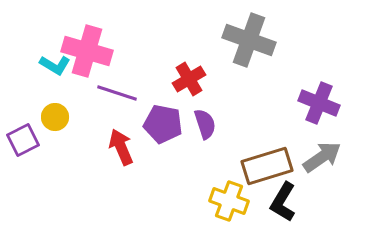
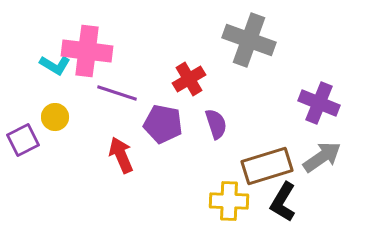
pink cross: rotated 9 degrees counterclockwise
purple semicircle: moved 11 px right
red arrow: moved 8 px down
yellow cross: rotated 18 degrees counterclockwise
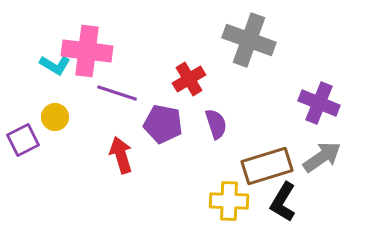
red arrow: rotated 6 degrees clockwise
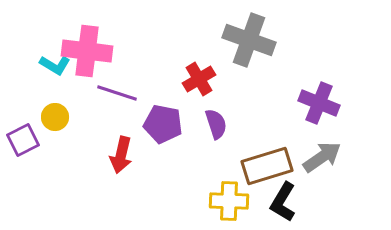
red cross: moved 10 px right
red arrow: rotated 150 degrees counterclockwise
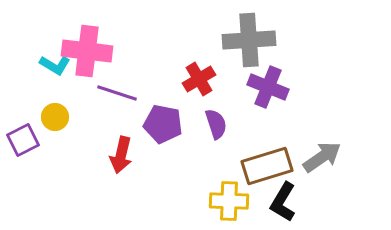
gray cross: rotated 24 degrees counterclockwise
purple cross: moved 51 px left, 16 px up
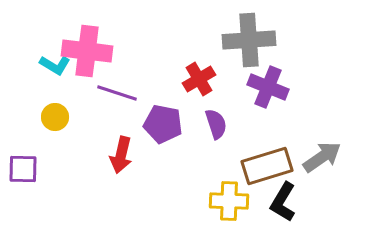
purple square: moved 29 px down; rotated 28 degrees clockwise
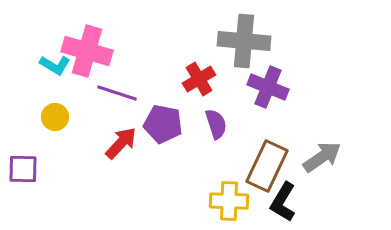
gray cross: moved 5 px left, 1 px down; rotated 9 degrees clockwise
pink cross: rotated 9 degrees clockwise
red arrow: moved 12 px up; rotated 150 degrees counterclockwise
brown rectangle: rotated 48 degrees counterclockwise
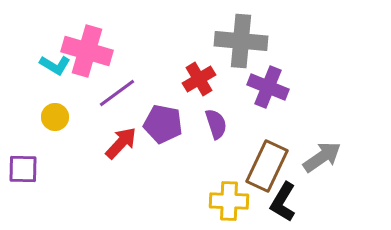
gray cross: moved 3 px left
purple line: rotated 54 degrees counterclockwise
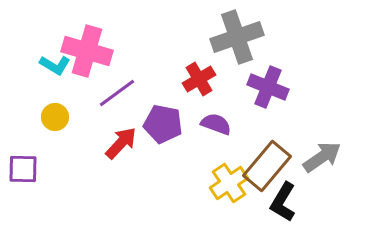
gray cross: moved 4 px left, 4 px up; rotated 24 degrees counterclockwise
purple semicircle: rotated 52 degrees counterclockwise
brown rectangle: rotated 15 degrees clockwise
yellow cross: moved 18 px up; rotated 36 degrees counterclockwise
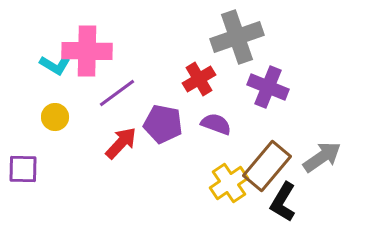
pink cross: rotated 15 degrees counterclockwise
